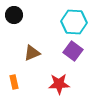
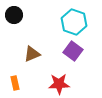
cyan hexagon: rotated 15 degrees clockwise
brown triangle: moved 1 px down
orange rectangle: moved 1 px right, 1 px down
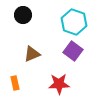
black circle: moved 9 px right
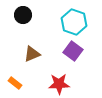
orange rectangle: rotated 40 degrees counterclockwise
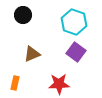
purple square: moved 3 px right, 1 px down
orange rectangle: rotated 64 degrees clockwise
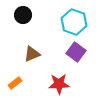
orange rectangle: rotated 40 degrees clockwise
